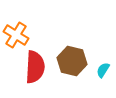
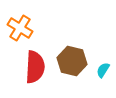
orange cross: moved 4 px right, 7 px up
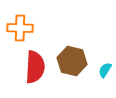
orange cross: rotated 30 degrees counterclockwise
cyan semicircle: moved 2 px right
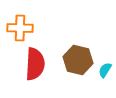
brown hexagon: moved 6 px right, 1 px up
red semicircle: moved 3 px up
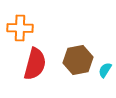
brown hexagon: rotated 24 degrees counterclockwise
red semicircle: rotated 12 degrees clockwise
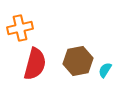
orange cross: rotated 15 degrees counterclockwise
brown hexagon: moved 1 px down
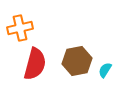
brown hexagon: moved 1 px left
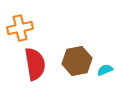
red semicircle: rotated 24 degrees counterclockwise
cyan semicircle: rotated 35 degrees clockwise
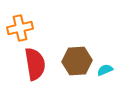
brown hexagon: rotated 8 degrees clockwise
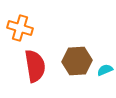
orange cross: rotated 30 degrees clockwise
red semicircle: moved 2 px down
